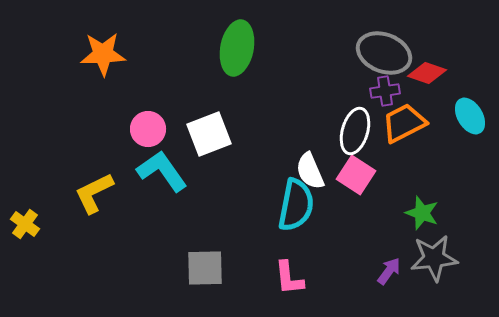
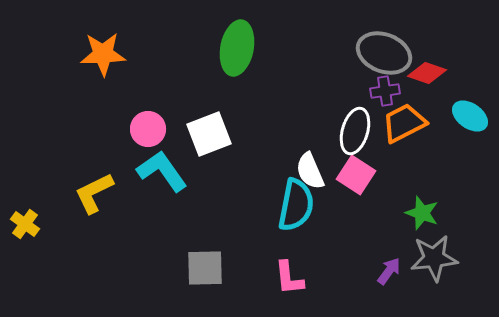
cyan ellipse: rotated 24 degrees counterclockwise
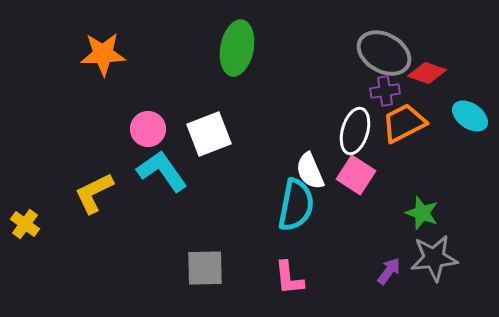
gray ellipse: rotated 8 degrees clockwise
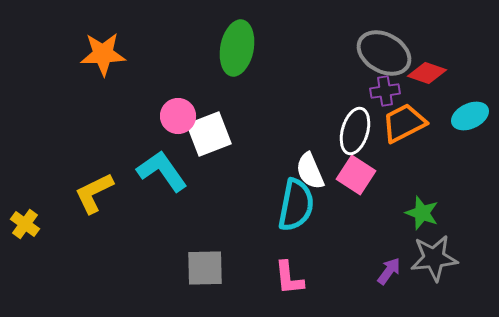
cyan ellipse: rotated 60 degrees counterclockwise
pink circle: moved 30 px right, 13 px up
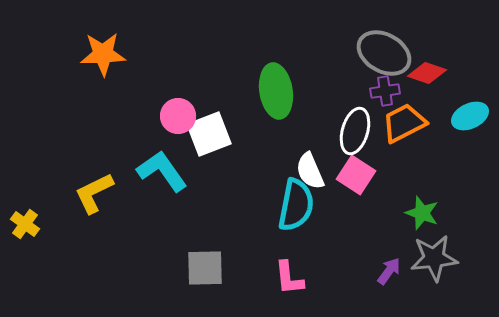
green ellipse: moved 39 px right, 43 px down; rotated 20 degrees counterclockwise
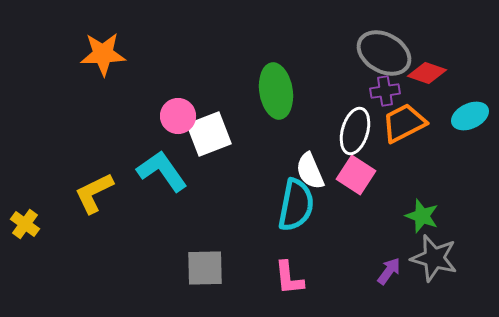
green star: moved 3 px down
gray star: rotated 21 degrees clockwise
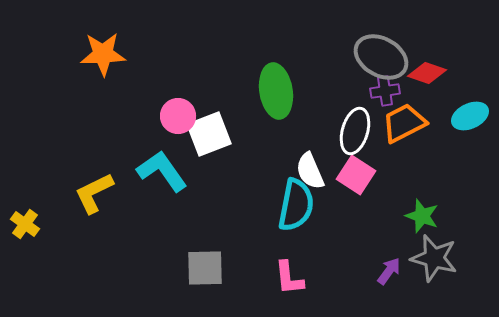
gray ellipse: moved 3 px left, 4 px down
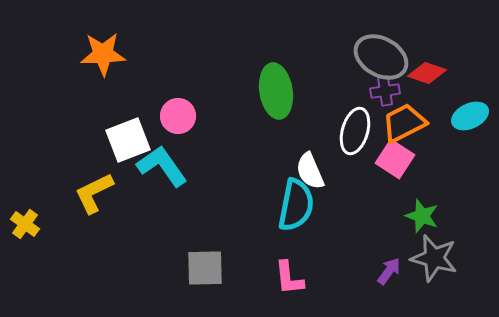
white square: moved 81 px left, 6 px down
cyan L-shape: moved 5 px up
pink square: moved 39 px right, 16 px up
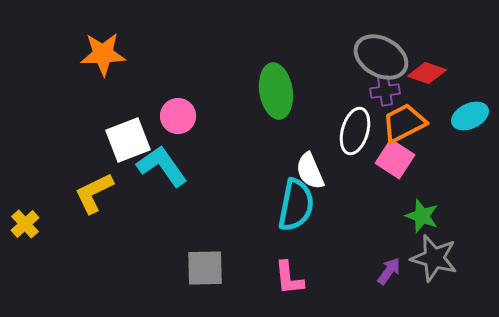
yellow cross: rotated 12 degrees clockwise
